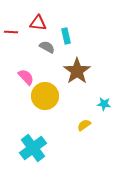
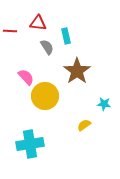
red line: moved 1 px left, 1 px up
gray semicircle: rotated 28 degrees clockwise
cyan cross: moved 3 px left, 4 px up; rotated 28 degrees clockwise
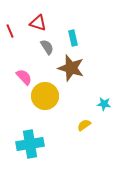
red triangle: rotated 12 degrees clockwise
red line: rotated 64 degrees clockwise
cyan rectangle: moved 7 px right, 2 px down
brown star: moved 6 px left, 3 px up; rotated 20 degrees counterclockwise
pink semicircle: moved 2 px left
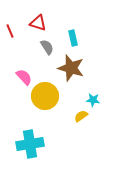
cyan star: moved 11 px left, 4 px up
yellow semicircle: moved 3 px left, 9 px up
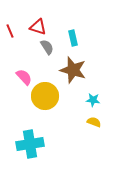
red triangle: moved 4 px down
brown star: moved 2 px right, 2 px down
yellow semicircle: moved 13 px right, 6 px down; rotated 56 degrees clockwise
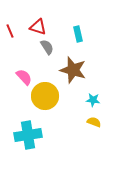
cyan rectangle: moved 5 px right, 4 px up
cyan cross: moved 2 px left, 9 px up
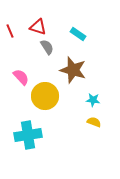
cyan rectangle: rotated 42 degrees counterclockwise
pink semicircle: moved 3 px left
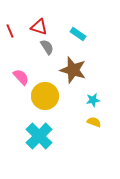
red triangle: moved 1 px right
cyan star: rotated 16 degrees counterclockwise
cyan cross: moved 11 px right, 1 px down; rotated 36 degrees counterclockwise
